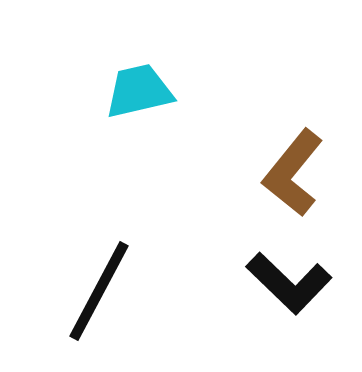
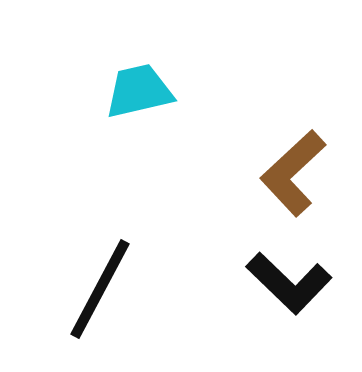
brown L-shape: rotated 8 degrees clockwise
black line: moved 1 px right, 2 px up
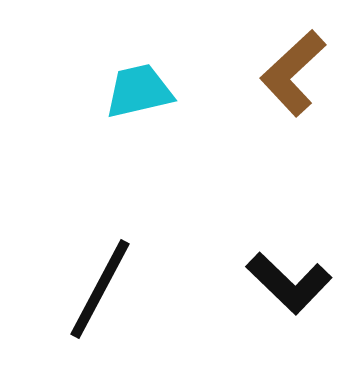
brown L-shape: moved 100 px up
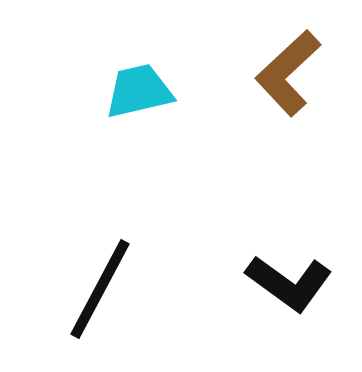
brown L-shape: moved 5 px left
black L-shape: rotated 8 degrees counterclockwise
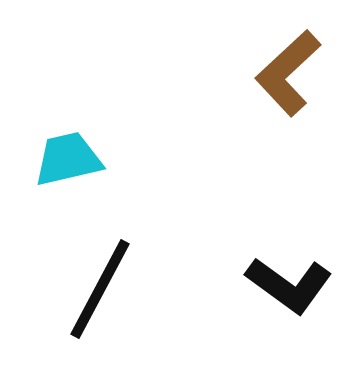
cyan trapezoid: moved 71 px left, 68 px down
black L-shape: moved 2 px down
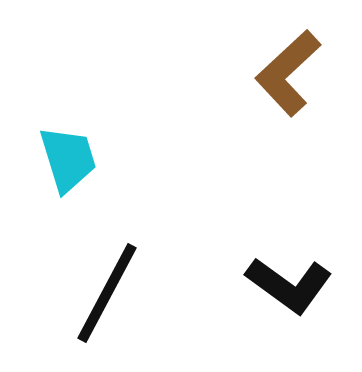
cyan trapezoid: rotated 86 degrees clockwise
black line: moved 7 px right, 4 px down
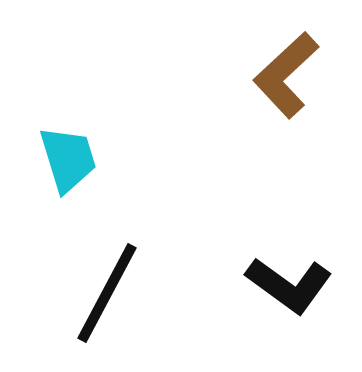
brown L-shape: moved 2 px left, 2 px down
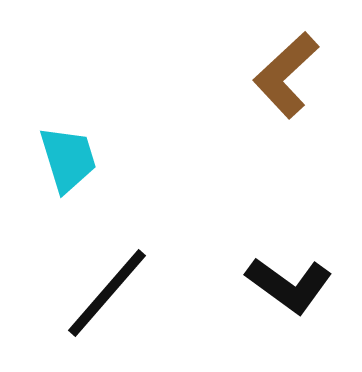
black line: rotated 13 degrees clockwise
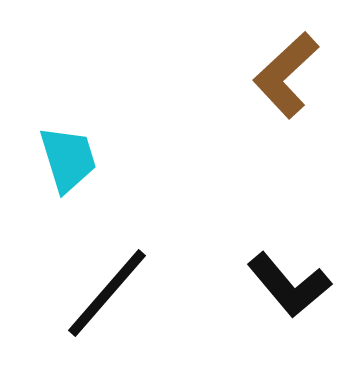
black L-shape: rotated 14 degrees clockwise
